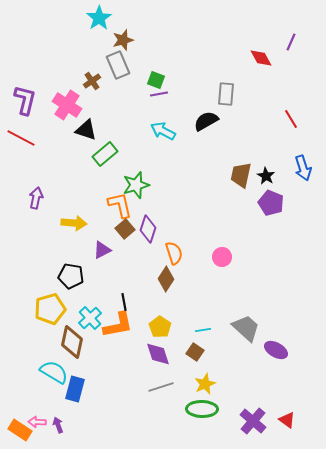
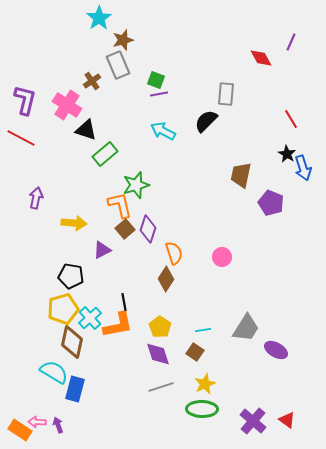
black semicircle at (206, 121): rotated 15 degrees counterclockwise
black star at (266, 176): moved 21 px right, 22 px up
yellow pentagon at (50, 309): moved 13 px right
gray trapezoid at (246, 328): rotated 80 degrees clockwise
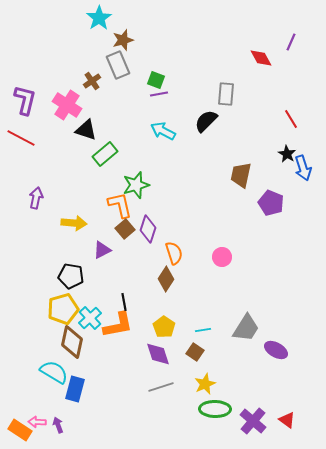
yellow pentagon at (160, 327): moved 4 px right
green ellipse at (202, 409): moved 13 px right
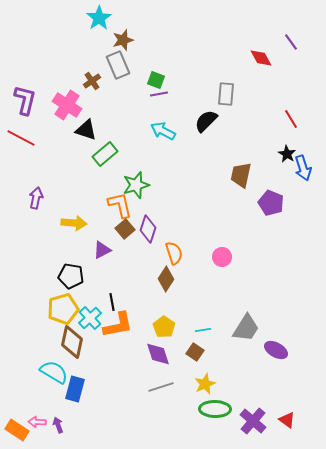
purple line at (291, 42): rotated 60 degrees counterclockwise
black line at (124, 302): moved 12 px left
orange rectangle at (20, 430): moved 3 px left
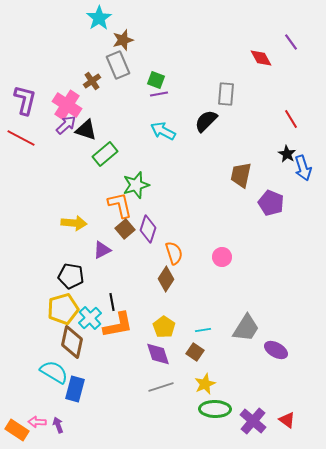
purple arrow at (36, 198): moved 30 px right, 73 px up; rotated 35 degrees clockwise
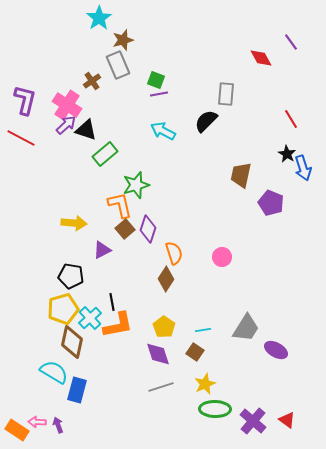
blue rectangle at (75, 389): moved 2 px right, 1 px down
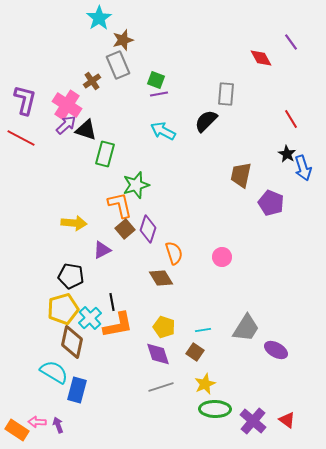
green rectangle at (105, 154): rotated 35 degrees counterclockwise
brown diamond at (166, 279): moved 5 px left, 1 px up; rotated 65 degrees counterclockwise
yellow pentagon at (164, 327): rotated 15 degrees counterclockwise
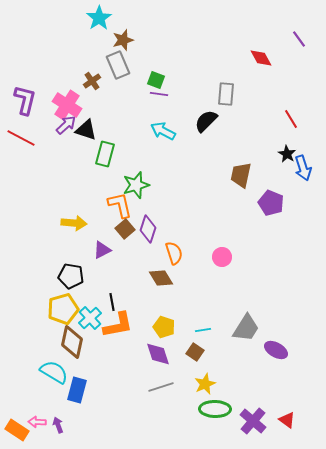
purple line at (291, 42): moved 8 px right, 3 px up
purple line at (159, 94): rotated 18 degrees clockwise
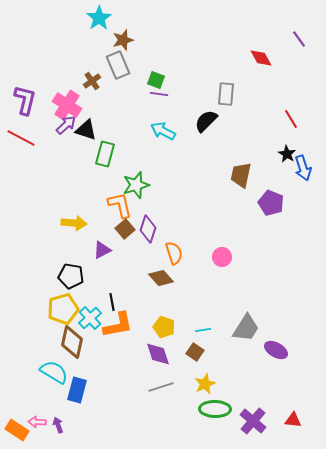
brown diamond at (161, 278): rotated 10 degrees counterclockwise
red triangle at (287, 420): moved 6 px right; rotated 30 degrees counterclockwise
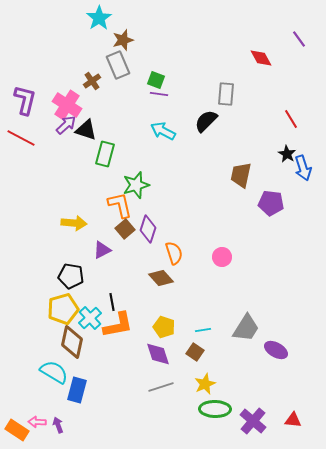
purple pentagon at (271, 203): rotated 15 degrees counterclockwise
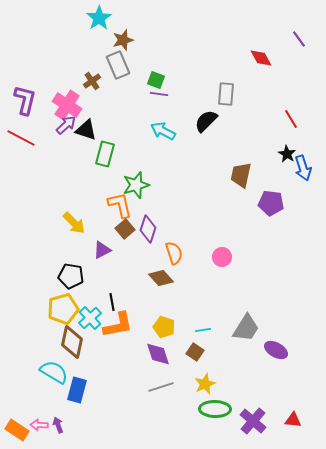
yellow arrow at (74, 223): rotated 40 degrees clockwise
pink arrow at (37, 422): moved 2 px right, 3 px down
